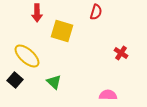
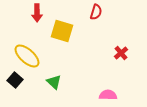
red cross: rotated 16 degrees clockwise
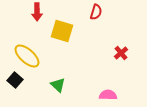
red arrow: moved 1 px up
green triangle: moved 4 px right, 3 px down
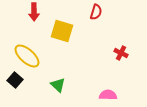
red arrow: moved 3 px left
red cross: rotated 24 degrees counterclockwise
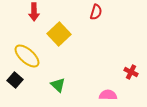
yellow square: moved 3 px left, 3 px down; rotated 30 degrees clockwise
red cross: moved 10 px right, 19 px down
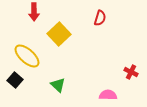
red semicircle: moved 4 px right, 6 px down
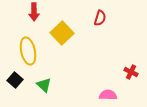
yellow square: moved 3 px right, 1 px up
yellow ellipse: moved 1 px right, 5 px up; rotated 36 degrees clockwise
green triangle: moved 14 px left
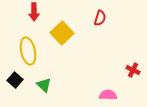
red cross: moved 2 px right, 2 px up
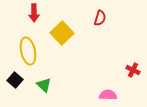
red arrow: moved 1 px down
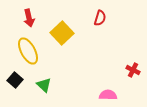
red arrow: moved 5 px left, 5 px down; rotated 12 degrees counterclockwise
yellow ellipse: rotated 16 degrees counterclockwise
